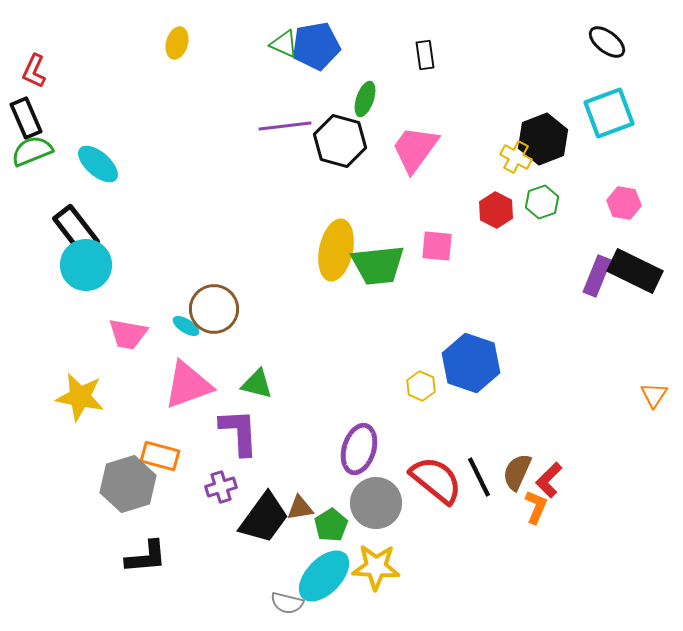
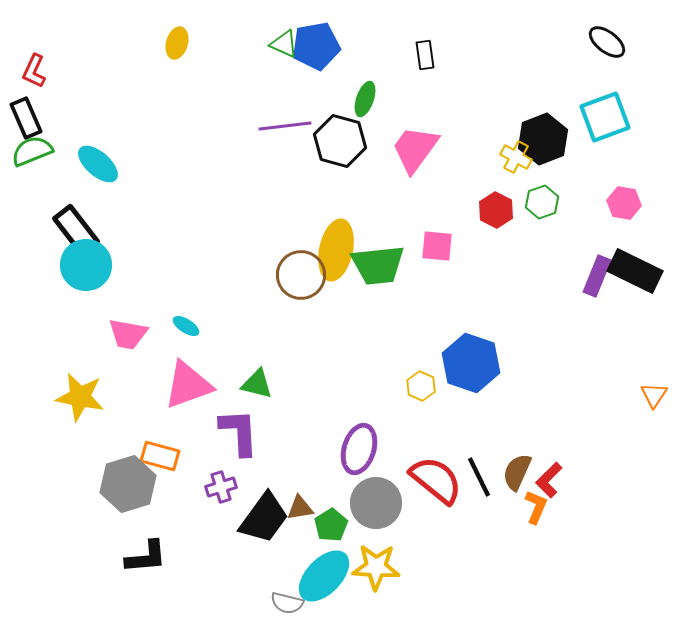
cyan square at (609, 113): moved 4 px left, 4 px down
brown circle at (214, 309): moved 87 px right, 34 px up
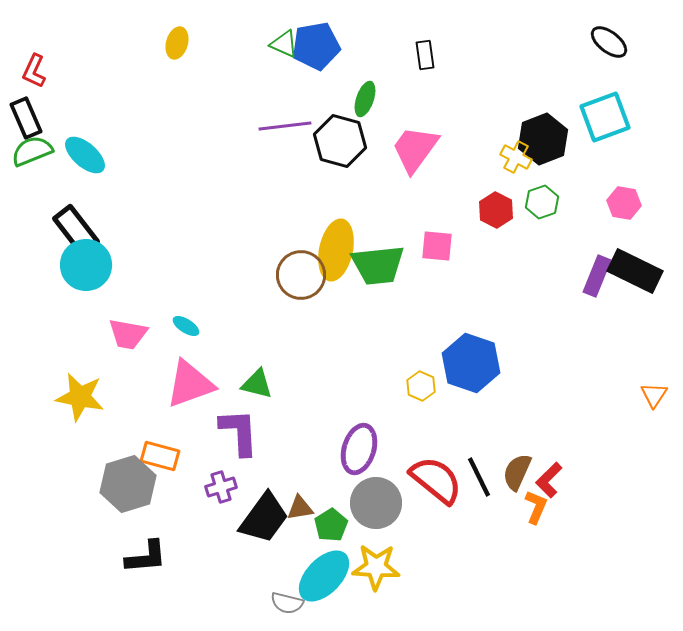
black ellipse at (607, 42): moved 2 px right
cyan ellipse at (98, 164): moved 13 px left, 9 px up
pink triangle at (188, 385): moved 2 px right, 1 px up
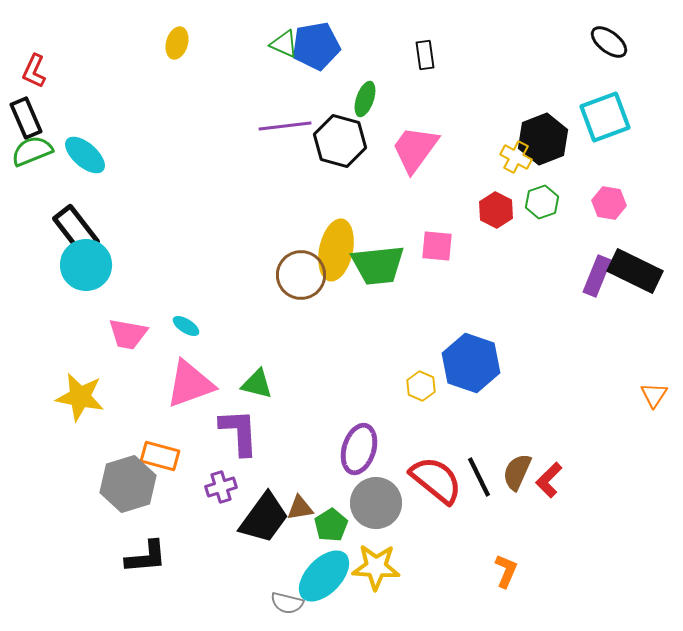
pink hexagon at (624, 203): moved 15 px left
orange L-shape at (536, 507): moved 30 px left, 64 px down
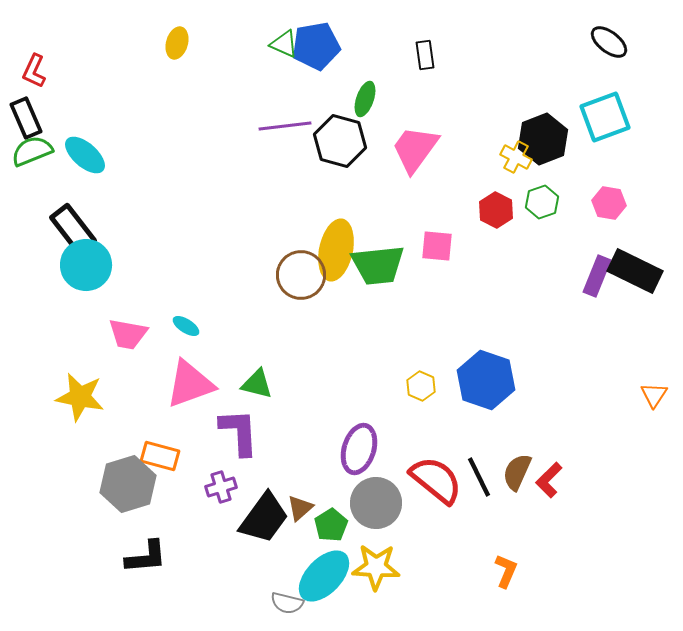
black rectangle at (76, 230): moved 3 px left, 1 px up
blue hexagon at (471, 363): moved 15 px right, 17 px down
brown triangle at (300, 508): rotated 32 degrees counterclockwise
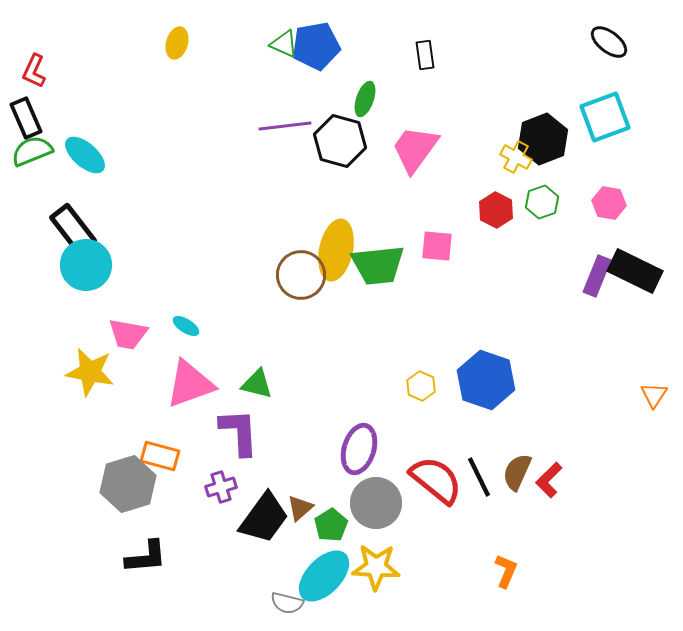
yellow star at (80, 397): moved 10 px right, 25 px up
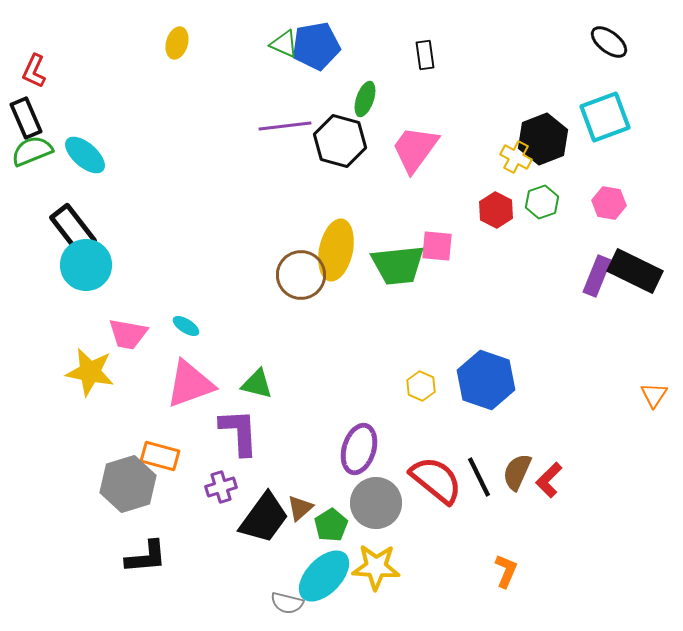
green trapezoid at (378, 265): moved 20 px right
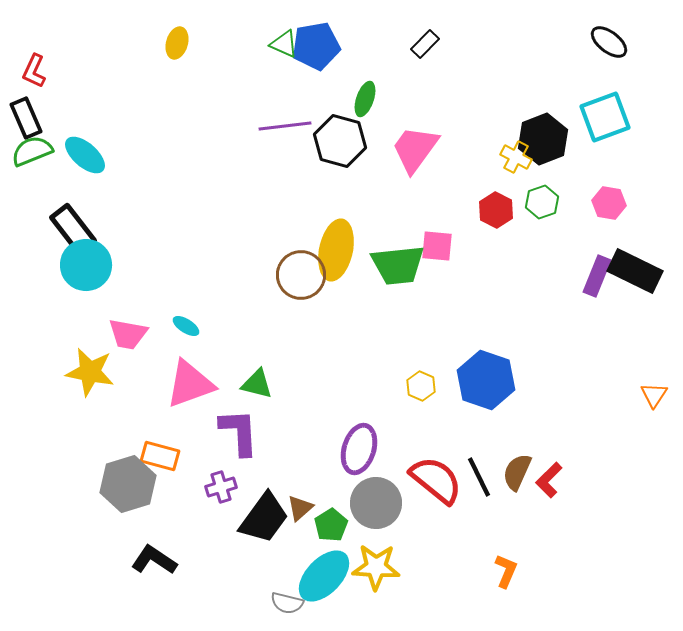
black rectangle at (425, 55): moved 11 px up; rotated 52 degrees clockwise
black L-shape at (146, 557): moved 8 px right, 3 px down; rotated 141 degrees counterclockwise
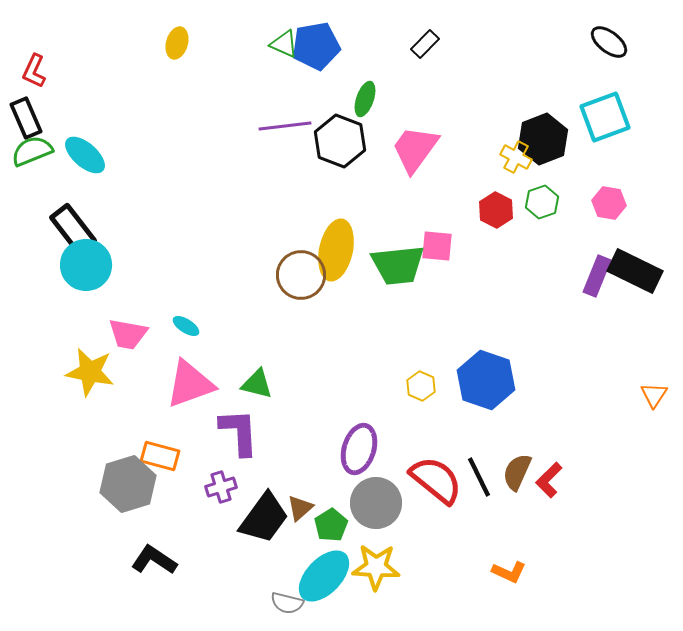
black hexagon at (340, 141): rotated 6 degrees clockwise
orange L-shape at (506, 571): moved 3 px right, 1 px down; rotated 92 degrees clockwise
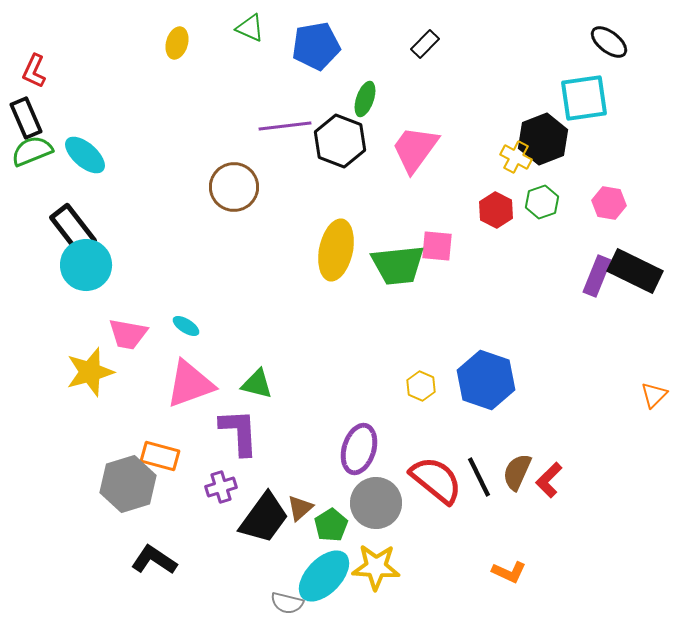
green triangle at (284, 44): moved 34 px left, 16 px up
cyan square at (605, 117): moved 21 px left, 19 px up; rotated 12 degrees clockwise
brown circle at (301, 275): moved 67 px left, 88 px up
yellow star at (90, 372): rotated 27 degrees counterclockwise
orange triangle at (654, 395): rotated 12 degrees clockwise
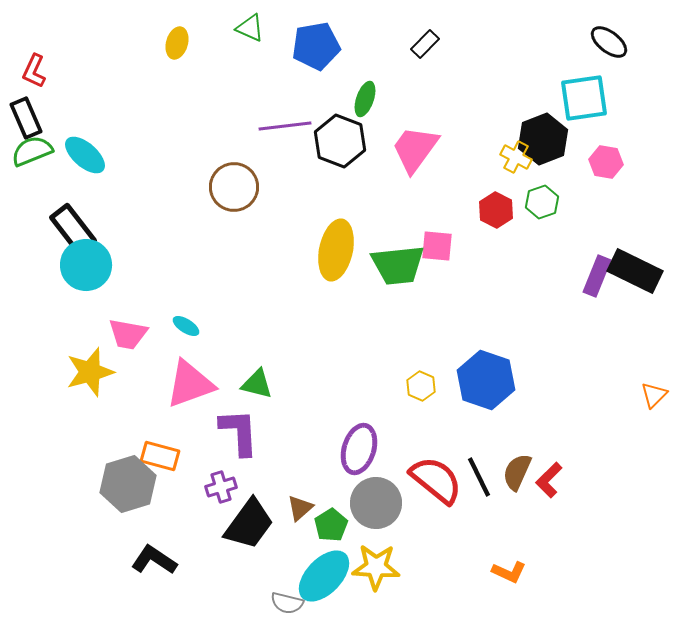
pink hexagon at (609, 203): moved 3 px left, 41 px up
black trapezoid at (264, 518): moved 15 px left, 6 px down
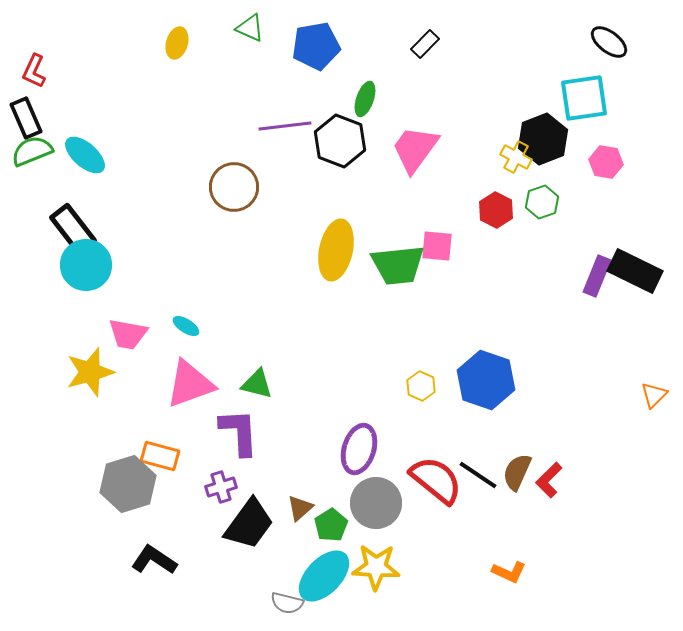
black line at (479, 477): moved 1 px left, 2 px up; rotated 30 degrees counterclockwise
